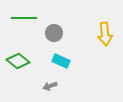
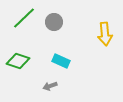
green line: rotated 45 degrees counterclockwise
gray circle: moved 11 px up
green diamond: rotated 20 degrees counterclockwise
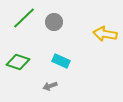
yellow arrow: rotated 105 degrees clockwise
green diamond: moved 1 px down
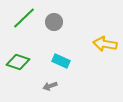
yellow arrow: moved 10 px down
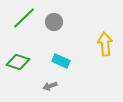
yellow arrow: rotated 75 degrees clockwise
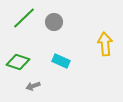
gray arrow: moved 17 px left
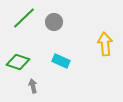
gray arrow: rotated 96 degrees clockwise
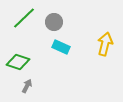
yellow arrow: rotated 20 degrees clockwise
cyan rectangle: moved 14 px up
gray arrow: moved 6 px left; rotated 40 degrees clockwise
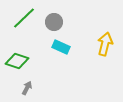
green diamond: moved 1 px left, 1 px up
gray arrow: moved 2 px down
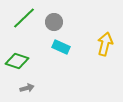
gray arrow: rotated 48 degrees clockwise
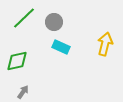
green diamond: rotated 30 degrees counterclockwise
gray arrow: moved 4 px left, 4 px down; rotated 40 degrees counterclockwise
